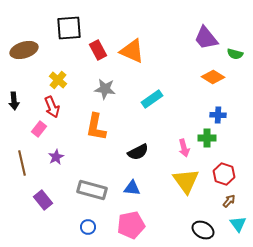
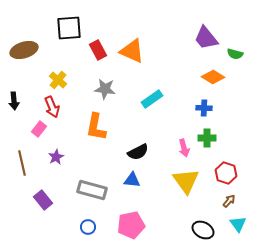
blue cross: moved 14 px left, 7 px up
red hexagon: moved 2 px right, 1 px up
blue triangle: moved 8 px up
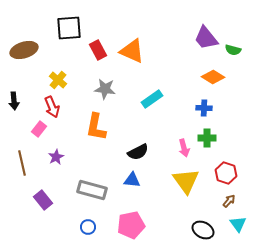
green semicircle: moved 2 px left, 4 px up
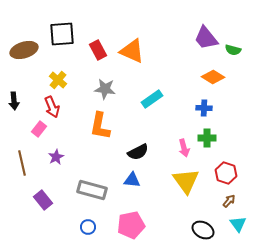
black square: moved 7 px left, 6 px down
orange L-shape: moved 4 px right, 1 px up
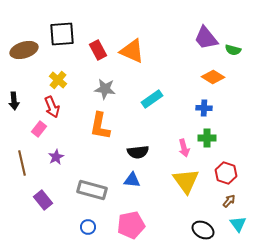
black semicircle: rotated 20 degrees clockwise
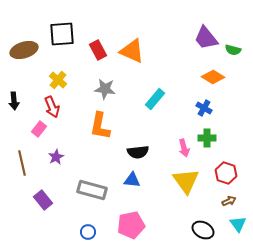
cyan rectangle: moved 3 px right; rotated 15 degrees counterclockwise
blue cross: rotated 28 degrees clockwise
brown arrow: rotated 24 degrees clockwise
blue circle: moved 5 px down
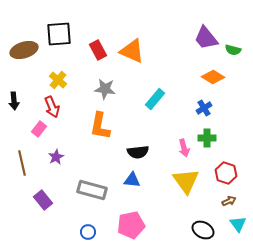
black square: moved 3 px left
blue cross: rotated 28 degrees clockwise
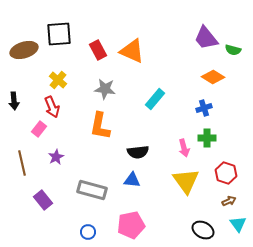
blue cross: rotated 14 degrees clockwise
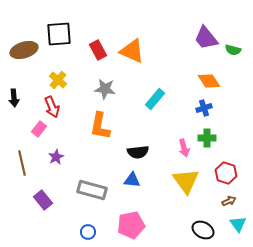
orange diamond: moved 4 px left, 4 px down; rotated 25 degrees clockwise
black arrow: moved 3 px up
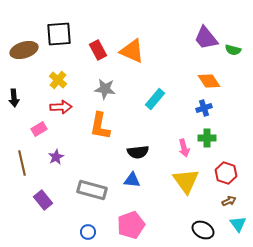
red arrow: moved 9 px right; rotated 70 degrees counterclockwise
pink rectangle: rotated 21 degrees clockwise
pink pentagon: rotated 8 degrees counterclockwise
